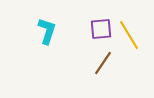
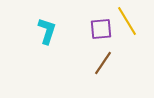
yellow line: moved 2 px left, 14 px up
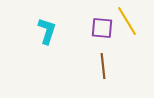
purple square: moved 1 px right, 1 px up; rotated 10 degrees clockwise
brown line: moved 3 px down; rotated 40 degrees counterclockwise
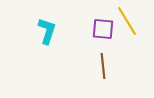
purple square: moved 1 px right, 1 px down
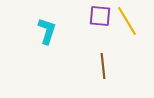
purple square: moved 3 px left, 13 px up
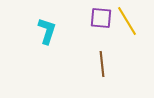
purple square: moved 1 px right, 2 px down
brown line: moved 1 px left, 2 px up
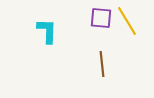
cyan L-shape: rotated 16 degrees counterclockwise
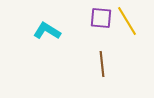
cyan L-shape: rotated 60 degrees counterclockwise
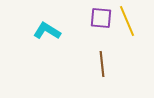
yellow line: rotated 8 degrees clockwise
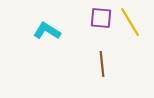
yellow line: moved 3 px right, 1 px down; rotated 8 degrees counterclockwise
